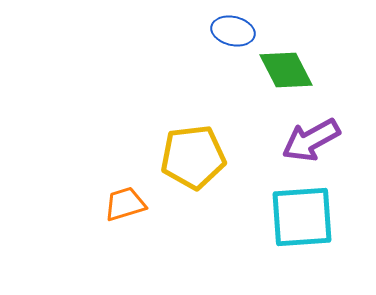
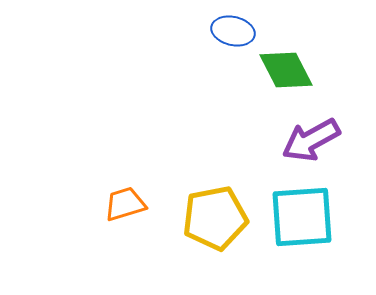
yellow pentagon: moved 22 px right, 61 px down; rotated 4 degrees counterclockwise
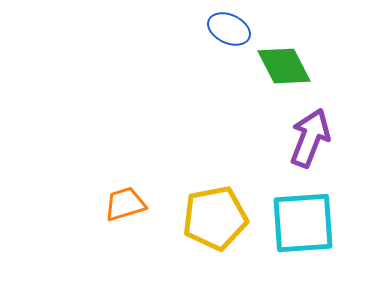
blue ellipse: moved 4 px left, 2 px up; rotated 12 degrees clockwise
green diamond: moved 2 px left, 4 px up
purple arrow: moved 1 px left, 2 px up; rotated 140 degrees clockwise
cyan square: moved 1 px right, 6 px down
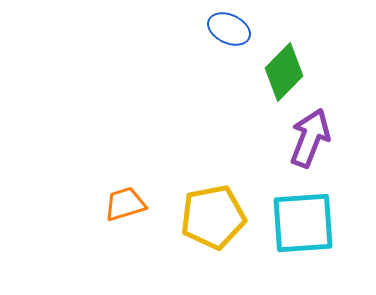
green diamond: moved 6 px down; rotated 72 degrees clockwise
yellow pentagon: moved 2 px left, 1 px up
